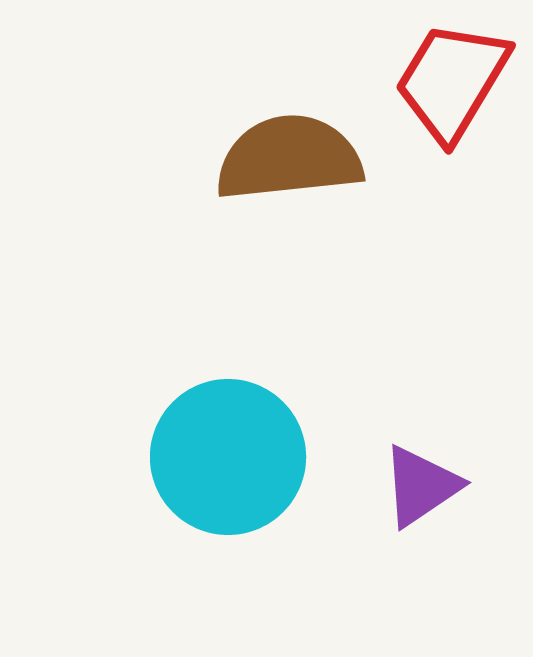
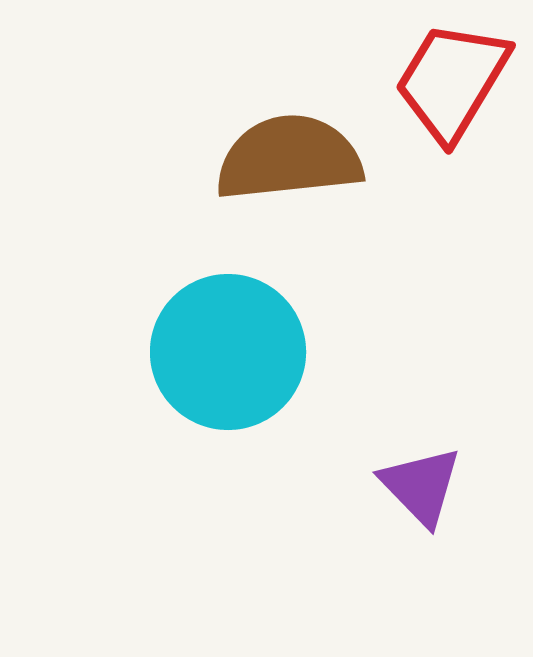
cyan circle: moved 105 px up
purple triangle: rotated 40 degrees counterclockwise
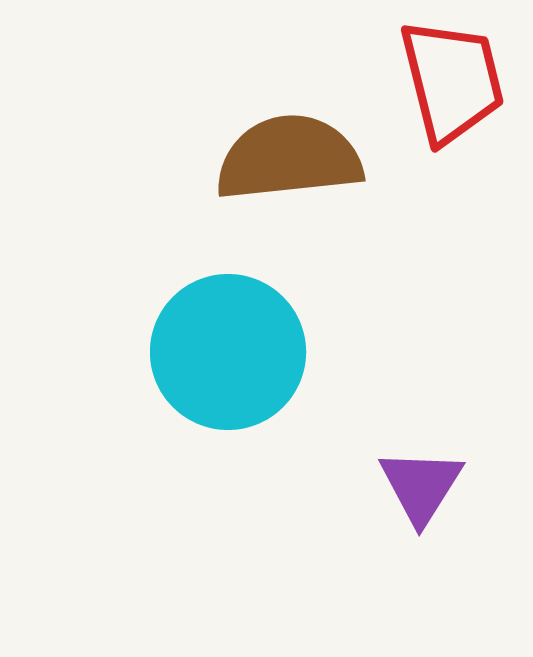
red trapezoid: rotated 135 degrees clockwise
purple triangle: rotated 16 degrees clockwise
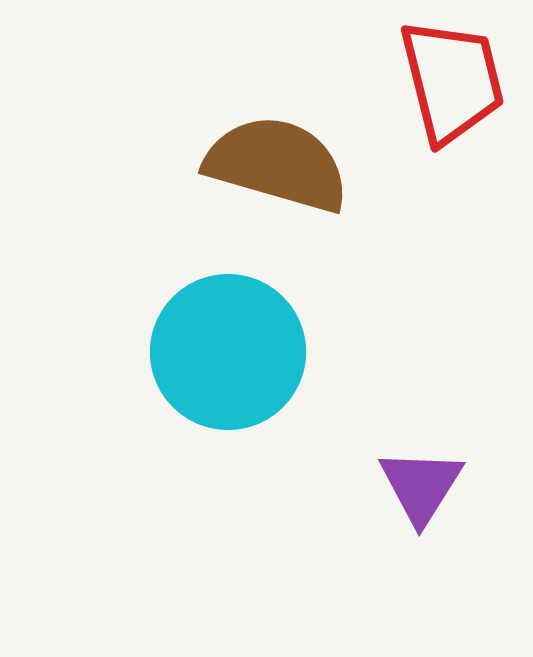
brown semicircle: moved 12 px left, 6 px down; rotated 22 degrees clockwise
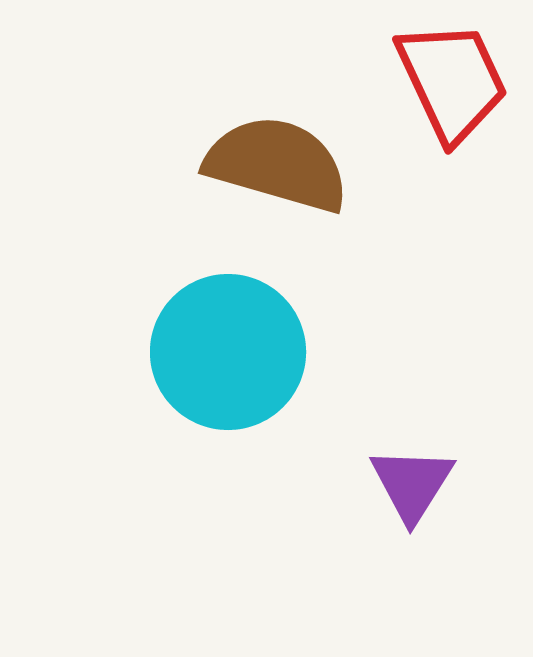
red trapezoid: rotated 11 degrees counterclockwise
purple triangle: moved 9 px left, 2 px up
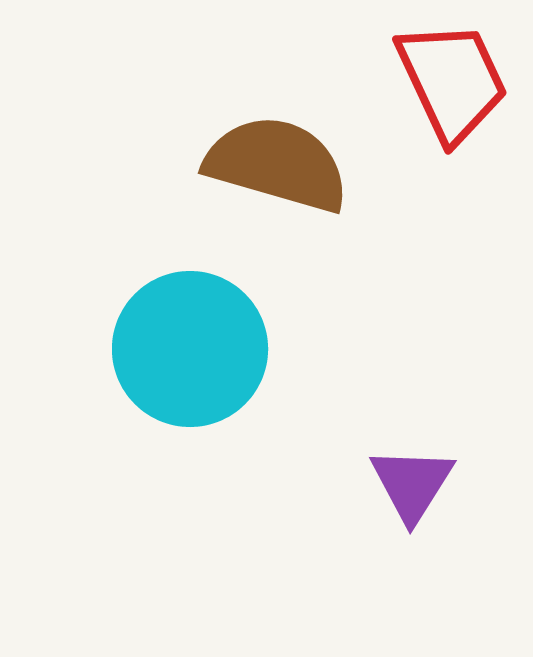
cyan circle: moved 38 px left, 3 px up
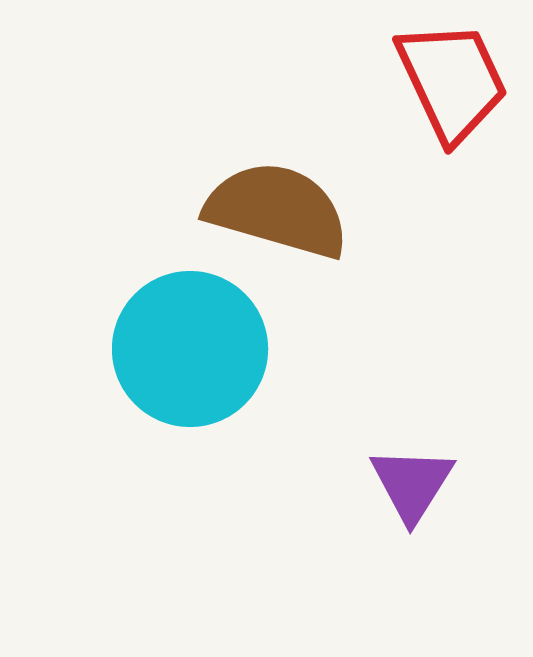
brown semicircle: moved 46 px down
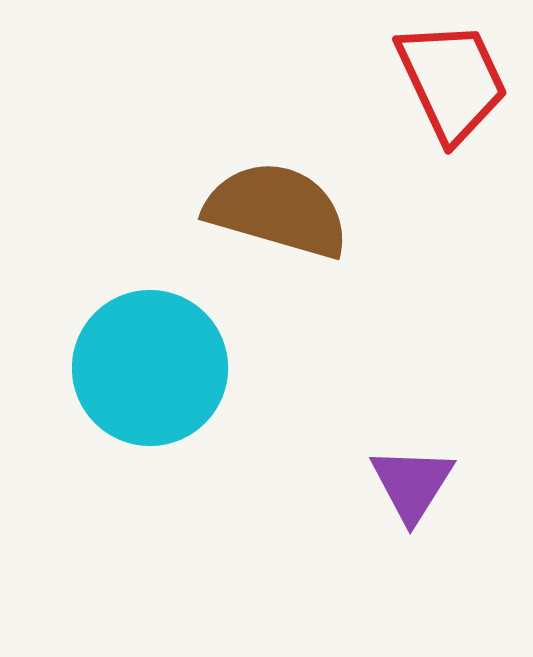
cyan circle: moved 40 px left, 19 px down
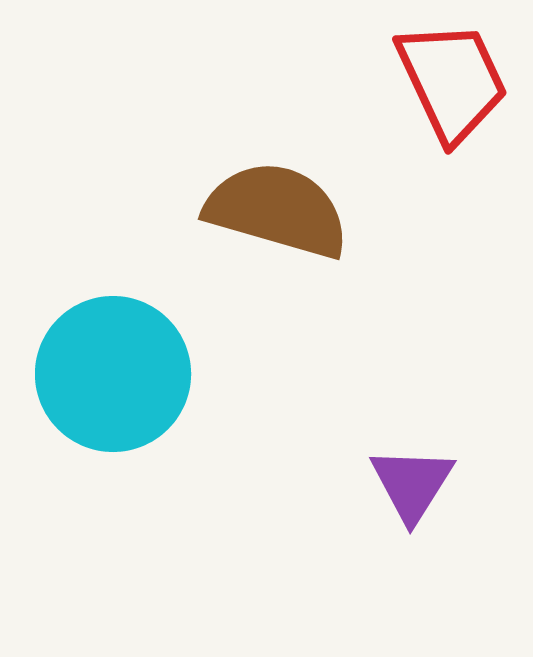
cyan circle: moved 37 px left, 6 px down
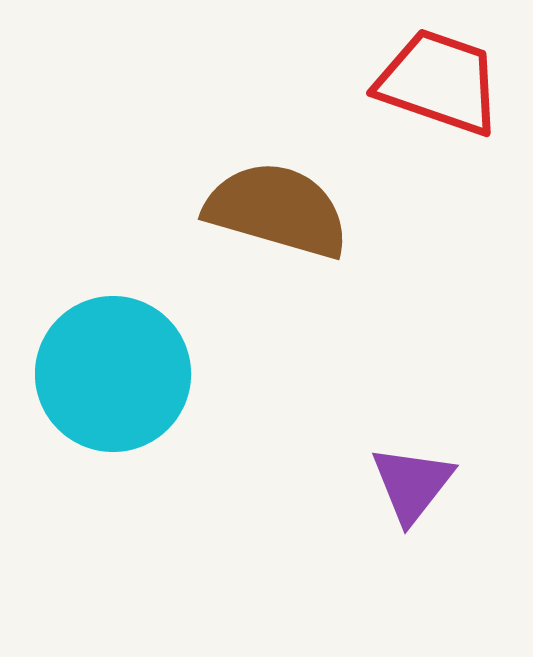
red trapezoid: moved 13 px left, 1 px down; rotated 46 degrees counterclockwise
purple triangle: rotated 6 degrees clockwise
